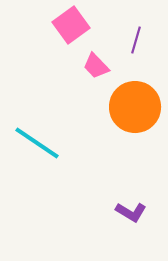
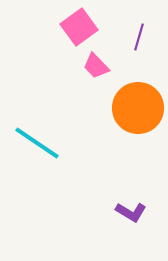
pink square: moved 8 px right, 2 px down
purple line: moved 3 px right, 3 px up
orange circle: moved 3 px right, 1 px down
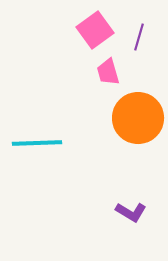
pink square: moved 16 px right, 3 px down
pink trapezoid: moved 12 px right, 6 px down; rotated 28 degrees clockwise
orange circle: moved 10 px down
cyan line: rotated 36 degrees counterclockwise
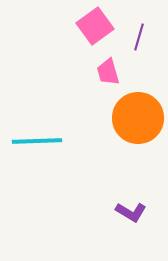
pink square: moved 4 px up
cyan line: moved 2 px up
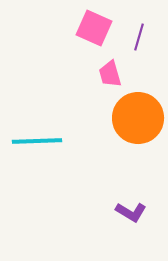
pink square: moved 1 px left, 2 px down; rotated 30 degrees counterclockwise
pink trapezoid: moved 2 px right, 2 px down
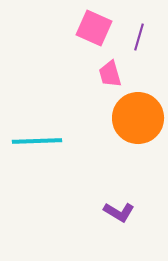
purple L-shape: moved 12 px left
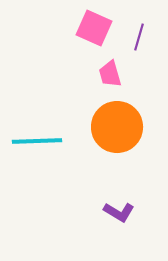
orange circle: moved 21 px left, 9 px down
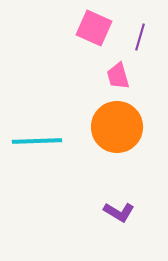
purple line: moved 1 px right
pink trapezoid: moved 8 px right, 2 px down
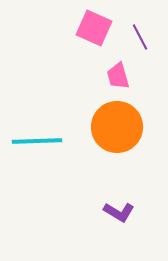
purple line: rotated 44 degrees counterclockwise
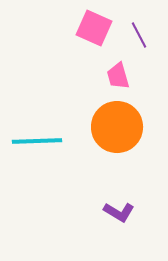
purple line: moved 1 px left, 2 px up
